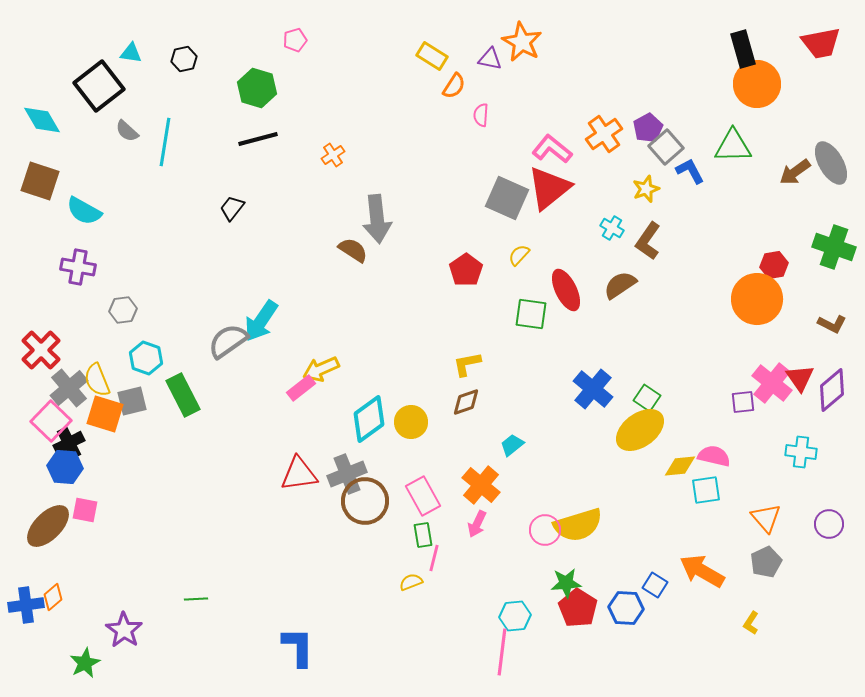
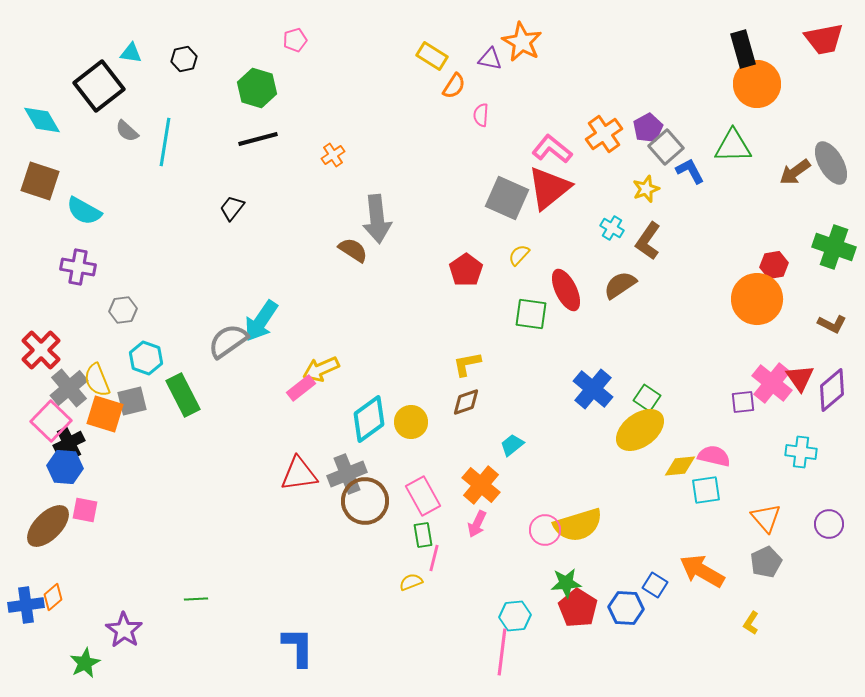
red trapezoid at (821, 43): moved 3 px right, 4 px up
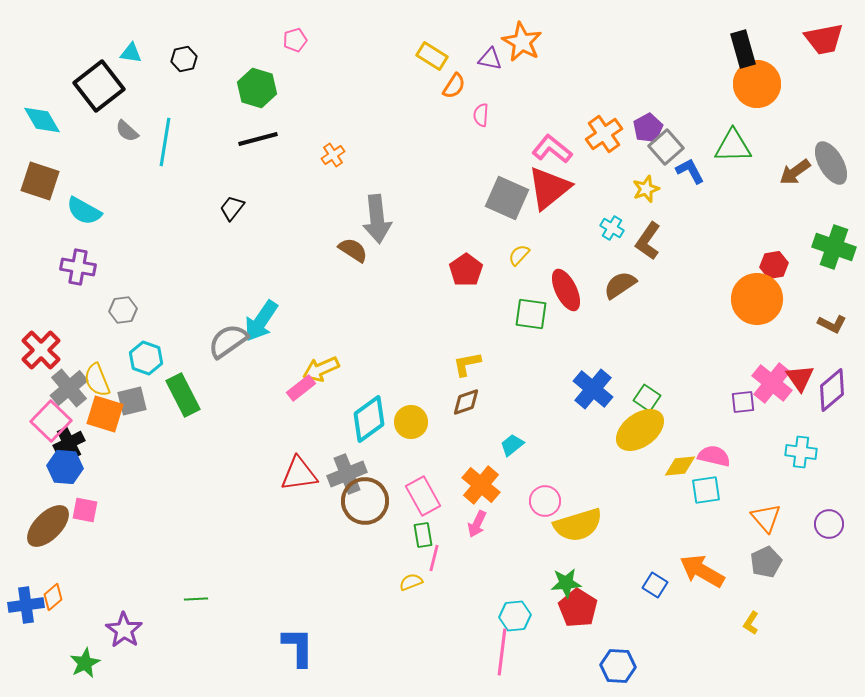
pink circle at (545, 530): moved 29 px up
blue hexagon at (626, 608): moved 8 px left, 58 px down
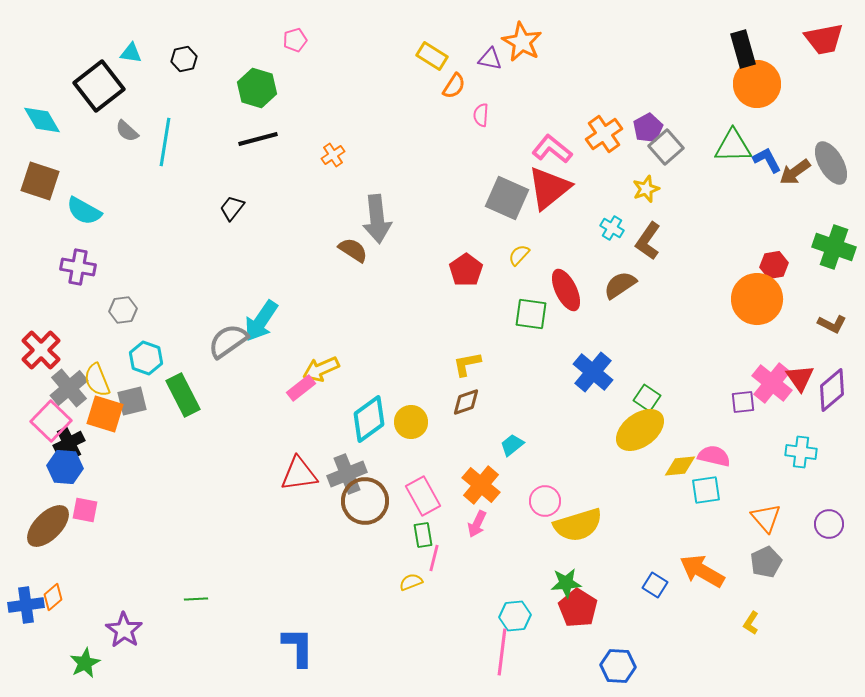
blue L-shape at (690, 171): moved 77 px right, 11 px up
blue cross at (593, 389): moved 17 px up
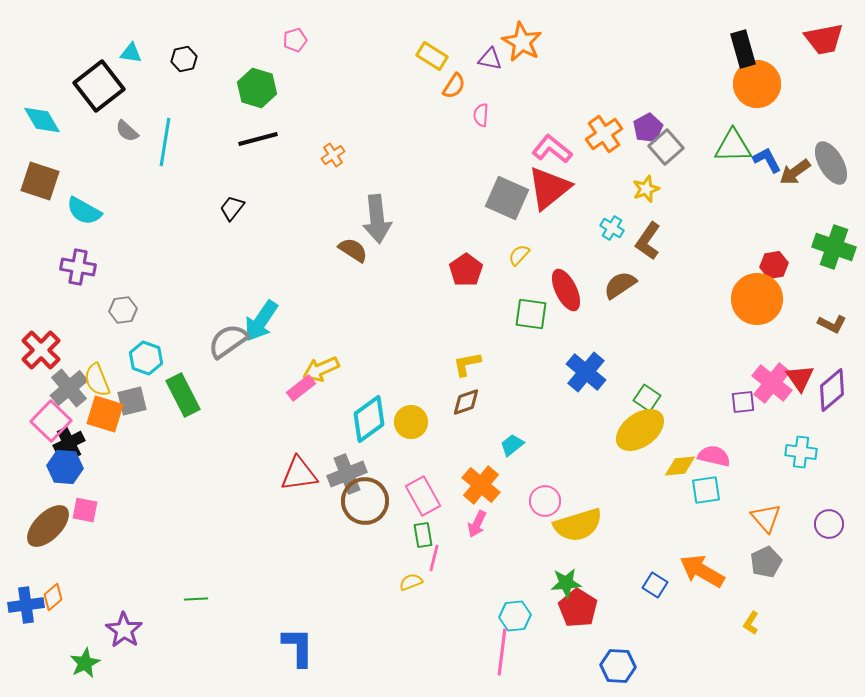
blue cross at (593, 372): moved 7 px left
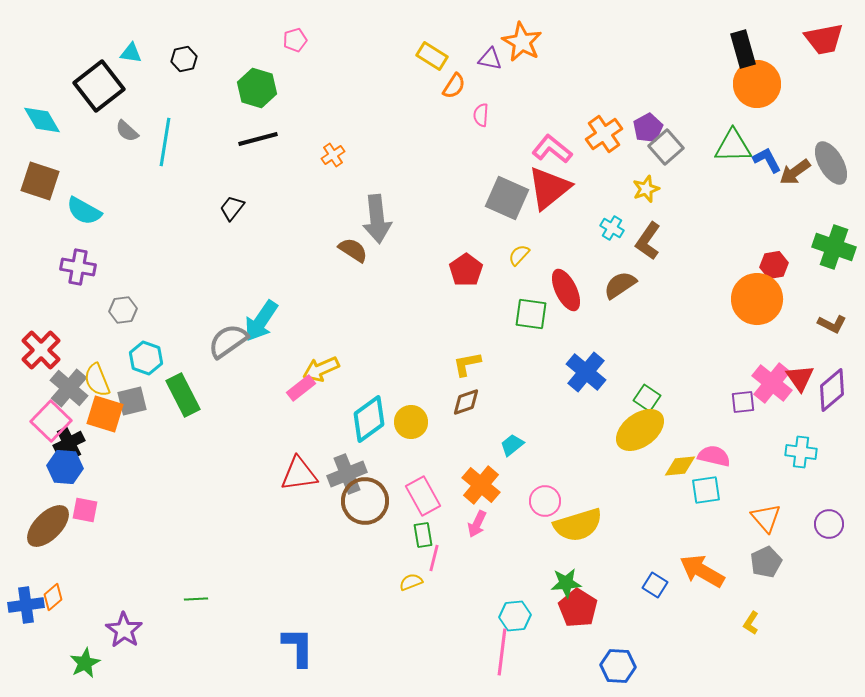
gray cross at (69, 388): rotated 9 degrees counterclockwise
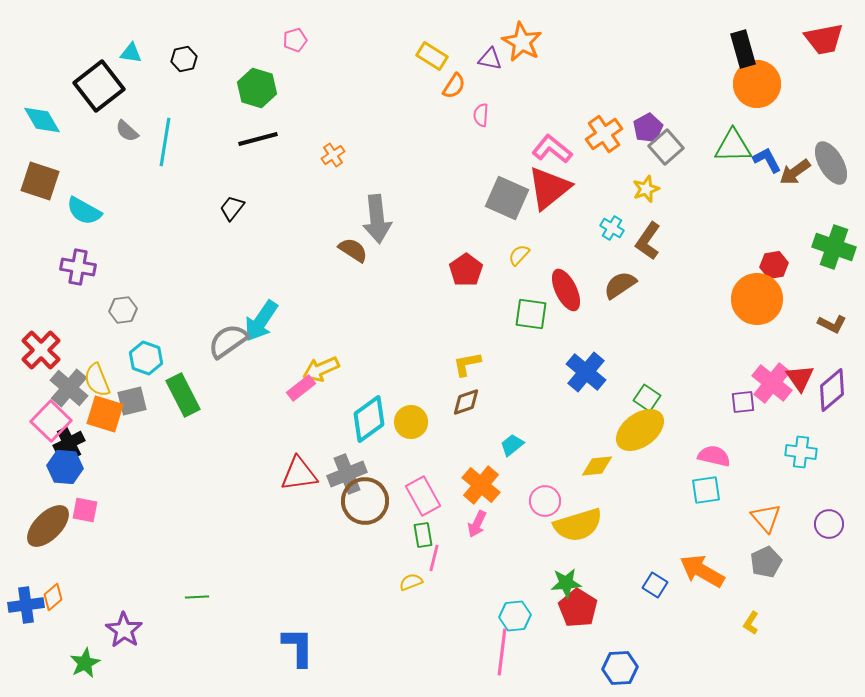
yellow diamond at (680, 466): moved 83 px left
green line at (196, 599): moved 1 px right, 2 px up
blue hexagon at (618, 666): moved 2 px right, 2 px down; rotated 8 degrees counterclockwise
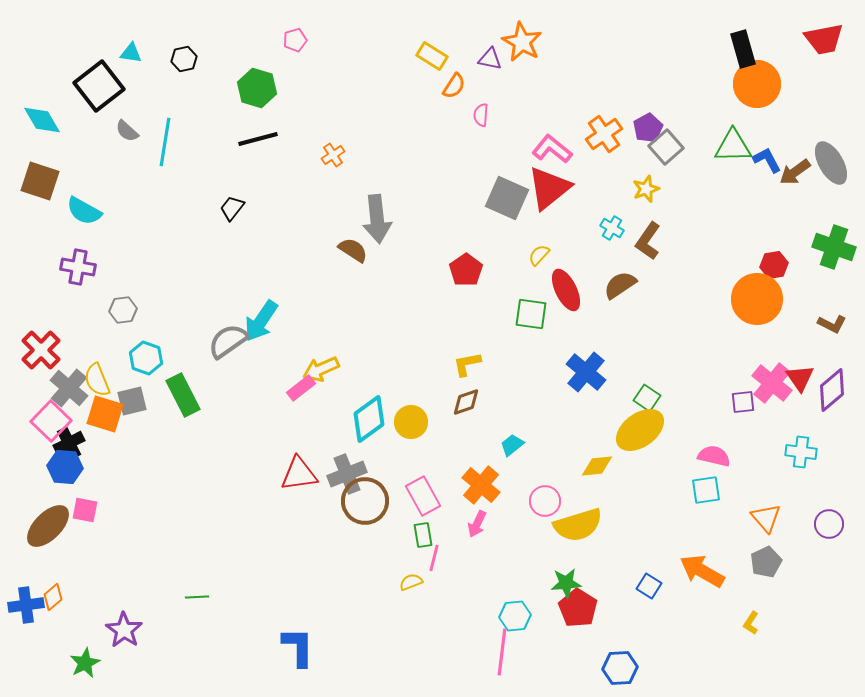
yellow semicircle at (519, 255): moved 20 px right
blue square at (655, 585): moved 6 px left, 1 px down
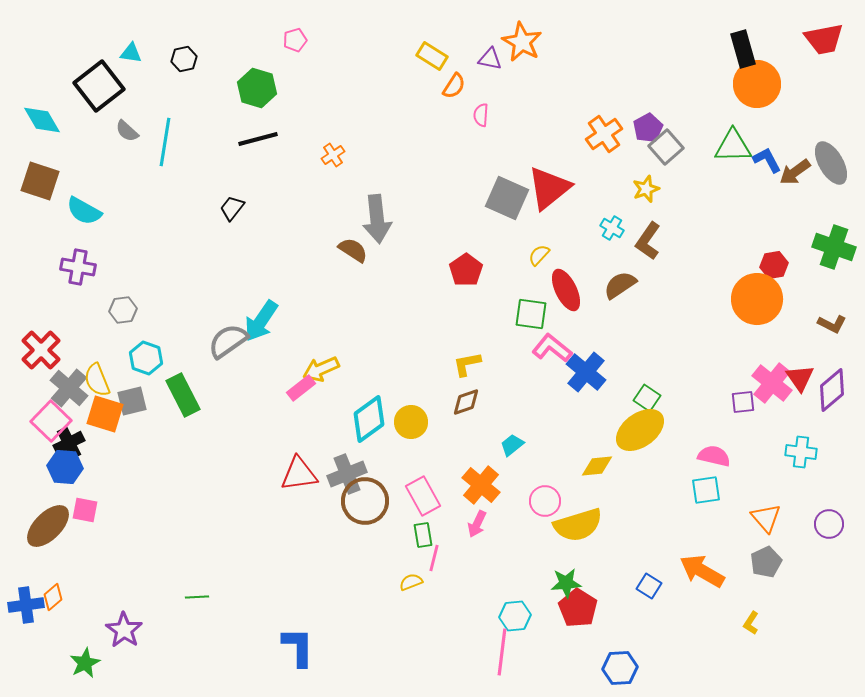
pink L-shape at (552, 149): moved 199 px down
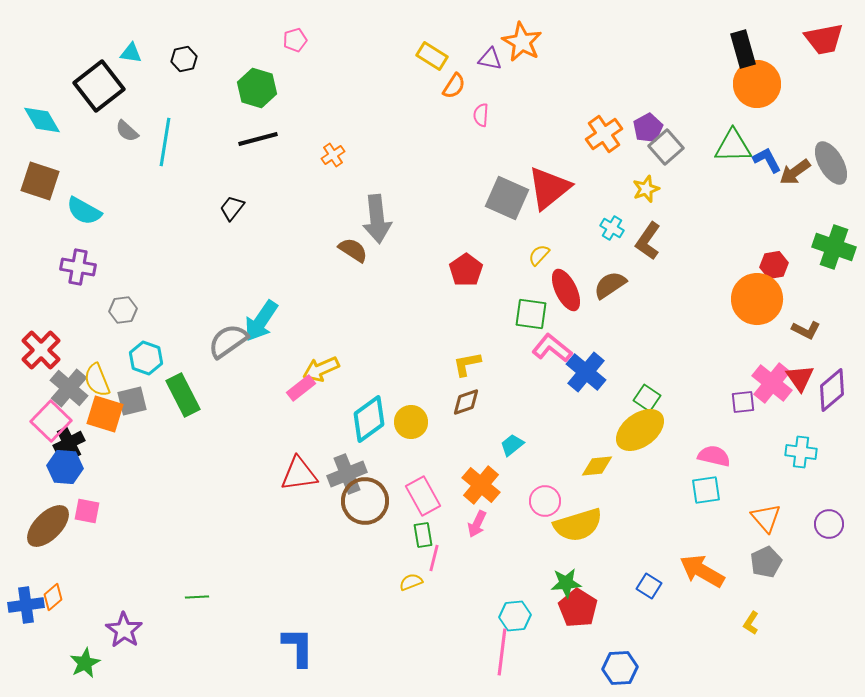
brown semicircle at (620, 285): moved 10 px left
brown L-shape at (832, 324): moved 26 px left, 6 px down
pink square at (85, 510): moved 2 px right, 1 px down
